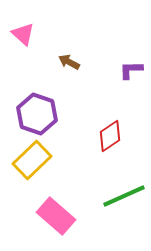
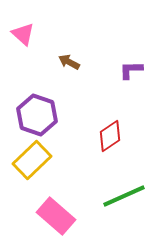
purple hexagon: moved 1 px down
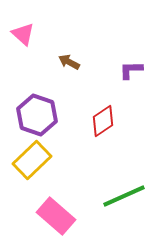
red diamond: moved 7 px left, 15 px up
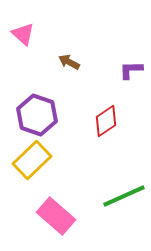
red diamond: moved 3 px right
